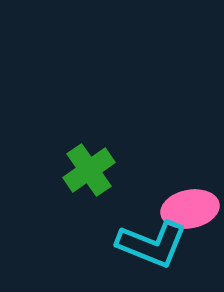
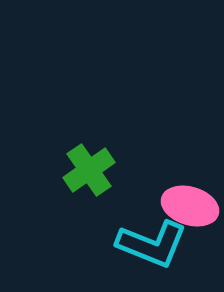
pink ellipse: moved 3 px up; rotated 28 degrees clockwise
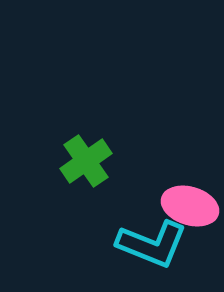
green cross: moved 3 px left, 9 px up
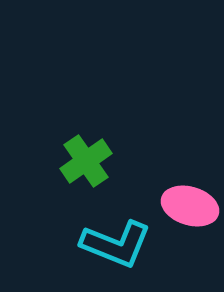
cyan L-shape: moved 36 px left
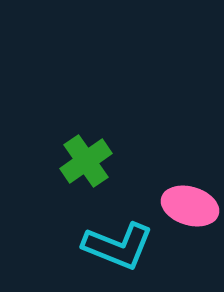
cyan L-shape: moved 2 px right, 2 px down
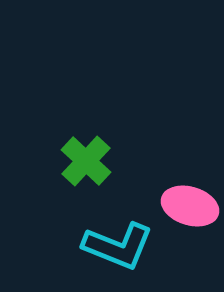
green cross: rotated 12 degrees counterclockwise
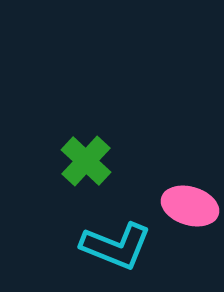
cyan L-shape: moved 2 px left
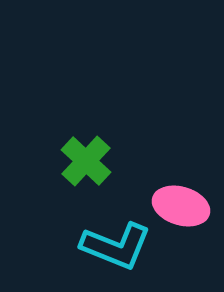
pink ellipse: moved 9 px left
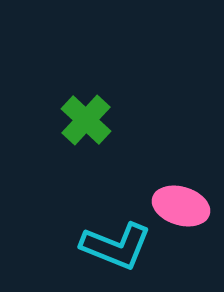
green cross: moved 41 px up
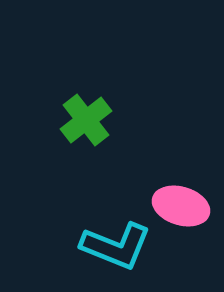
green cross: rotated 9 degrees clockwise
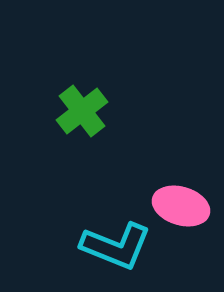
green cross: moved 4 px left, 9 px up
